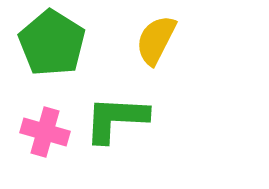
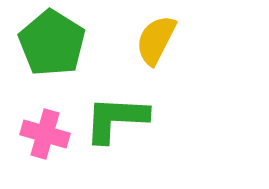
pink cross: moved 2 px down
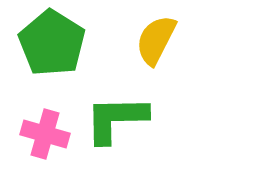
green L-shape: rotated 4 degrees counterclockwise
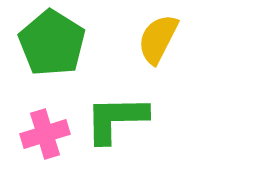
yellow semicircle: moved 2 px right, 1 px up
pink cross: rotated 33 degrees counterclockwise
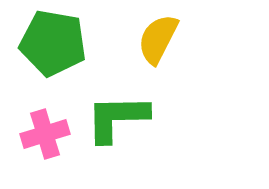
green pentagon: moved 1 px right; rotated 22 degrees counterclockwise
green L-shape: moved 1 px right, 1 px up
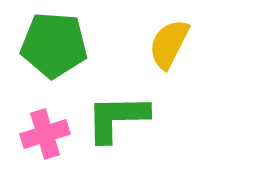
yellow semicircle: moved 11 px right, 5 px down
green pentagon: moved 1 px right, 2 px down; rotated 6 degrees counterclockwise
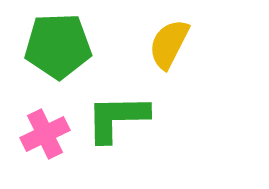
green pentagon: moved 4 px right, 1 px down; rotated 6 degrees counterclockwise
pink cross: rotated 9 degrees counterclockwise
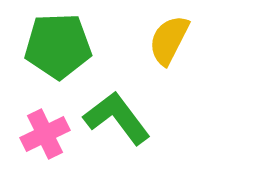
yellow semicircle: moved 4 px up
green L-shape: rotated 54 degrees clockwise
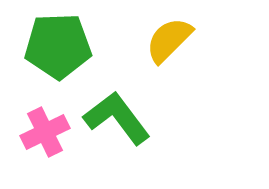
yellow semicircle: rotated 18 degrees clockwise
pink cross: moved 2 px up
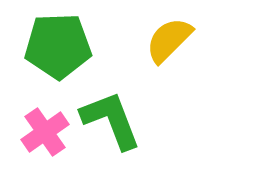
green L-shape: moved 6 px left, 2 px down; rotated 16 degrees clockwise
pink cross: rotated 9 degrees counterclockwise
